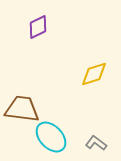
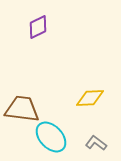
yellow diamond: moved 4 px left, 24 px down; rotated 16 degrees clockwise
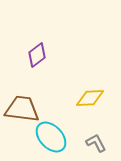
purple diamond: moved 1 px left, 28 px down; rotated 10 degrees counterclockwise
gray L-shape: rotated 25 degrees clockwise
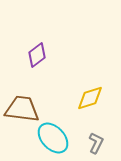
yellow diamond: rotated 16 degrees counterclockwise
cyan ellipse: moved 2 px right, 1 px down
gray L-shape: rotated 55 degrees clockwise
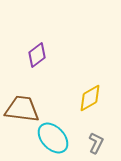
yellow diamond: rotated 12 degrees counterclockwise
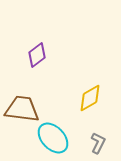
gray L-shape: moved 2 px right
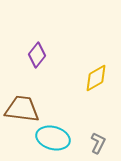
purple diamond: rotated 15 degrees counterclockwise
yellow diamond: moved 6 px right, 20 px up
cyan ellipse: rotated 32 degrees counterclockwise
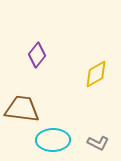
yellow diamond: moved 4 px up
cyan ellipse: moved 2 px down; rotated 16 degrees counterclockwise
gray L-shape: rotated 90 degrees clockwise
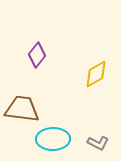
cyan ellipse: moved 1 px up
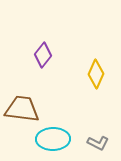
purple diamond: moved 6 px right
yellow diamond: rotated 36 degrees counterclockwise
